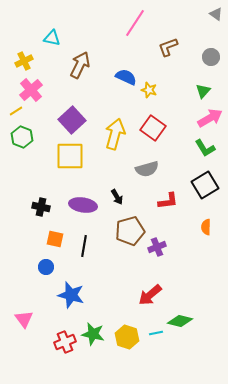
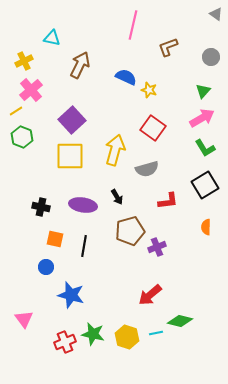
pink line: moved 2 px left, 2 px down; rotated 20 degrees counterclockwise
pink arrow: moved 8 px left
yellow arrow: moved 16 px down
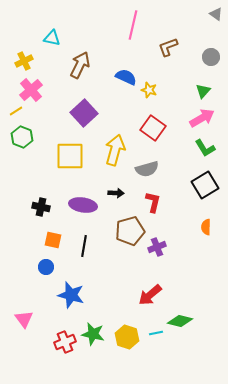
purple square: moved 12 px right, 7 px up
black arrow: moved 1 px left, 4 px up; rotated 56 degrees counterclockwise
red L-shape: moved 15 px left, 1 px down; rotated 70 degrees counterclockwise
orange square: moved 2 px left, 1 px down
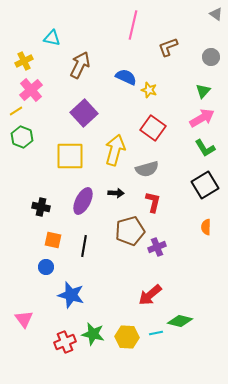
purple ellipse: moved 4 px up; rotated 72 degrees counterclockwise
yellow hexagon: rotated 15 degrees counterclockwise
